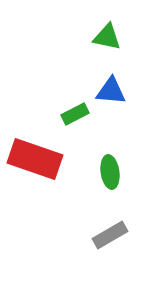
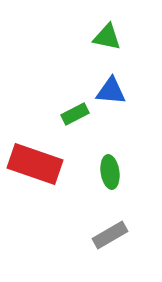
red rectangle: moved 5 px down
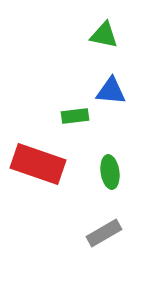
green triangle: moved 3 px left, 2 px up
green rectangle: moved 2 px down; rotated 20 degrees clockwise
red rectangle: moved 3 px right
gray rectangle: moved 6 px left, 2 px up
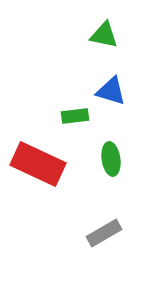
blue triangle: rotated 12 degrees clockwise
red rectangle: rotated 6 degrees clockwise
green ellipse: moved 1 px right, 13 px up
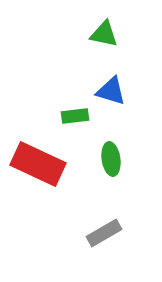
green triangle: moved 1 px up
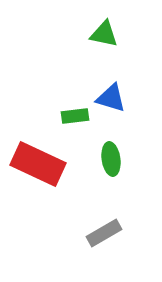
blue triangle: moved 7 px down
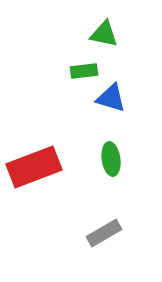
green rectangle: moved 9 px right, 45 px up
red rectangle: moved 4 px left, 3 px down; rotated 46 degrees counterclockwise
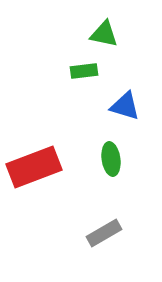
blue triangle: moved 14 px right, 8 px down
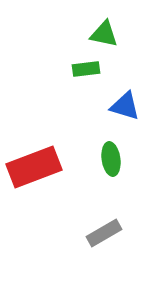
green rectangle: moved 2 px right, 2 px up
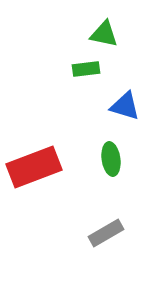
gray rectangle: moved 2 px right
